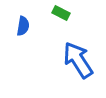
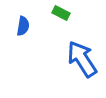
blue arrow: moved 4 px right, 1 px up
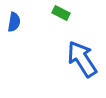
blue semicircle: moved 9 px left, 4 px up
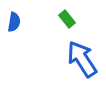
green rectangle: moved 6 px right, 6 px down; rotated 24 degrees clockwise
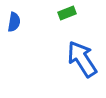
green rectangle: moved 6 px up; rotated 72 degrees counterclockwise
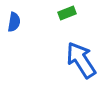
blue arrow: moved 1 px left, 1 px down
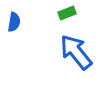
blue arrow: moved 5 px left, 8 px up; rotated 6 degrees counterclockwise
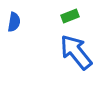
green rectangle: moved 3 px right, 3 px down
